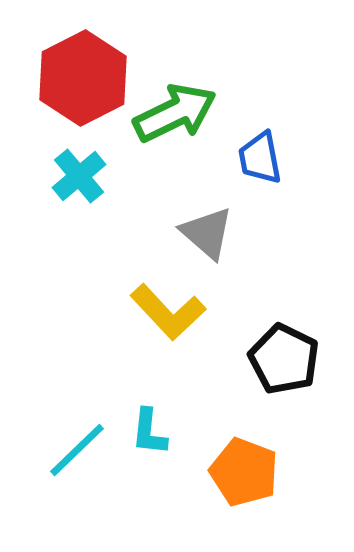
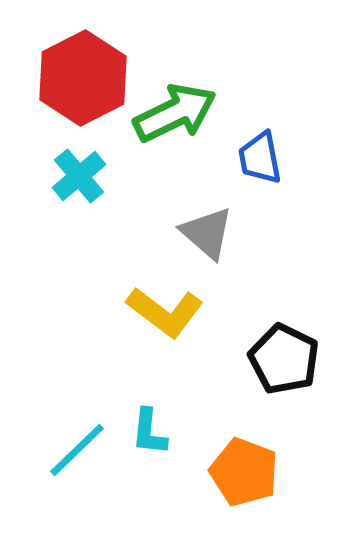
yellow L-shape: moved 3 px left; rotated 10 degrees counterclockwise
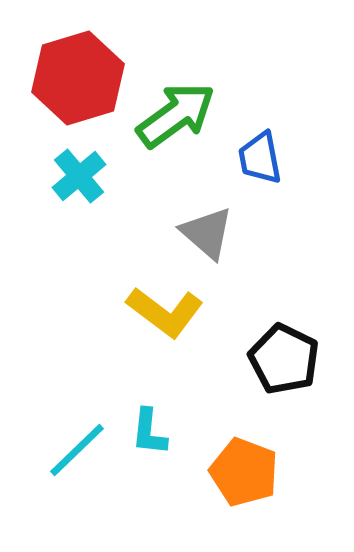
red hexagon: moved 5 px left; rotated 10 degrees clockwise
green arrow: moved 1 px right, 2 px down; rotated 10 degrees counterclockwise
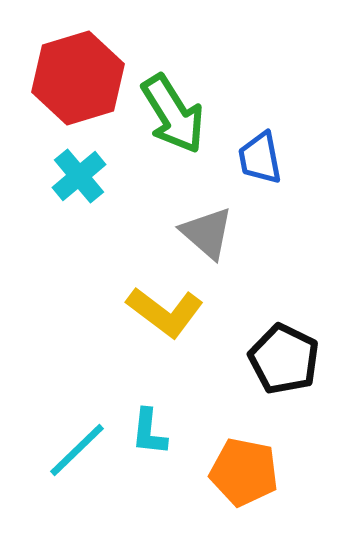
green arrow: moved 3 px left, 1 px up; rotated 94 degrees clockwise
orange pentagon: rotated 10 degrees counterclockwise
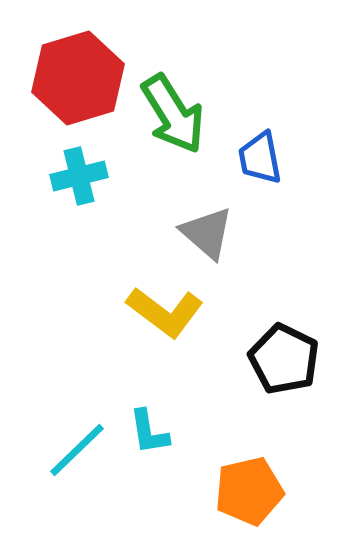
cyan cross: rotated 26 degrees clockwise
cyan L-shape: rotated 15 degrees counterclockwise
orange pentagon: moved 5 px right, 19 px down; rotated 24 degrees counterclockwise
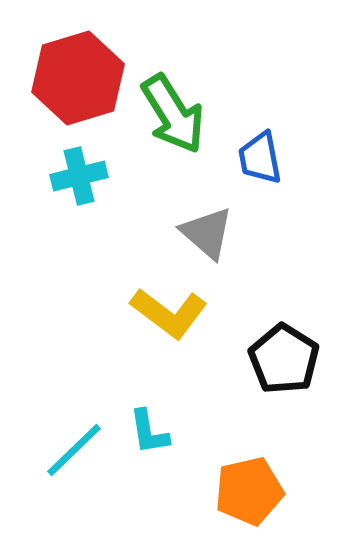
yellow L-shape: moved 4 px right, 1 px down
black pentagon: rotated 6 degrees clockwise
cyan line: moved 3 px left
